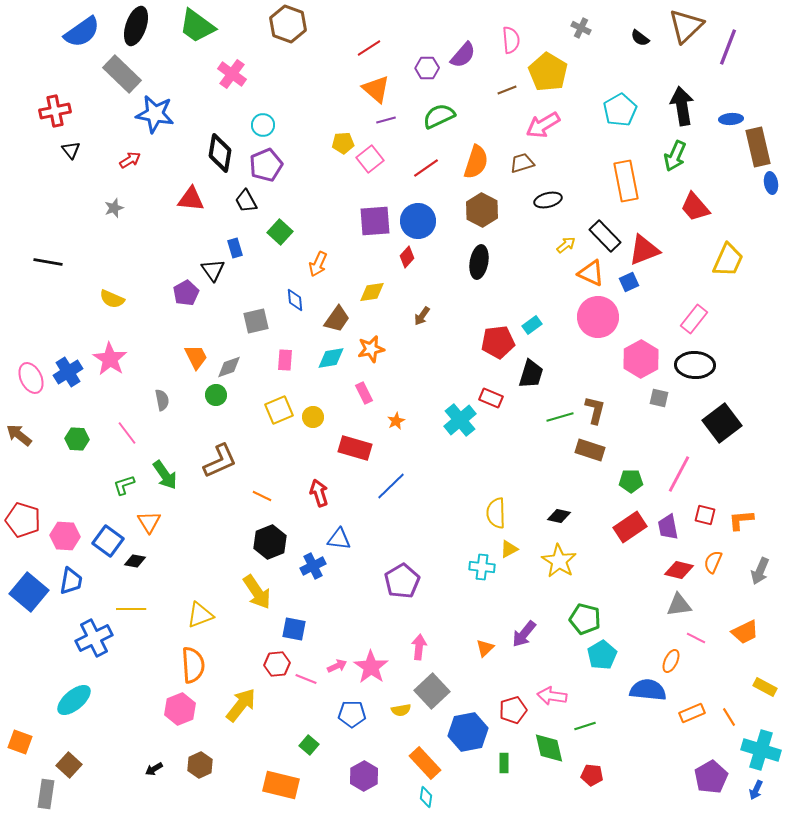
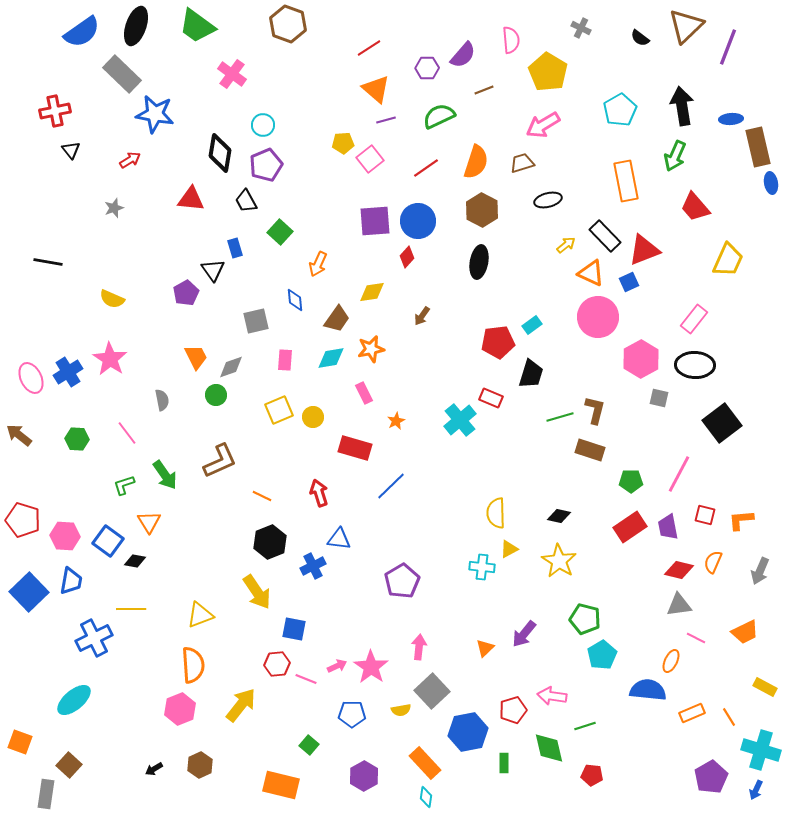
brown line at (507, 90): moved 23 px left
gray diamond at (229, 367): moved 2 px right
blue square at (29, 592): rotated 6 degrees clockwise
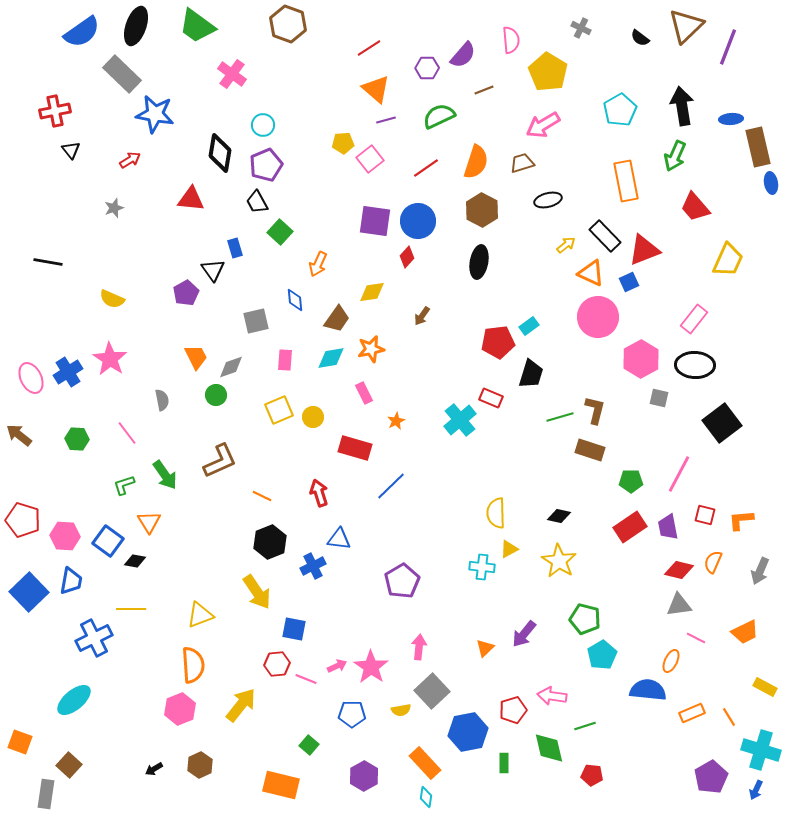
black trapezoid at (246, 201): moved 11 px right, 1 px down
purple square at (375, 221): rotated 12 degrees clockwise
cyan rectangle at (532, 325): moved 3 px left, 1 px down
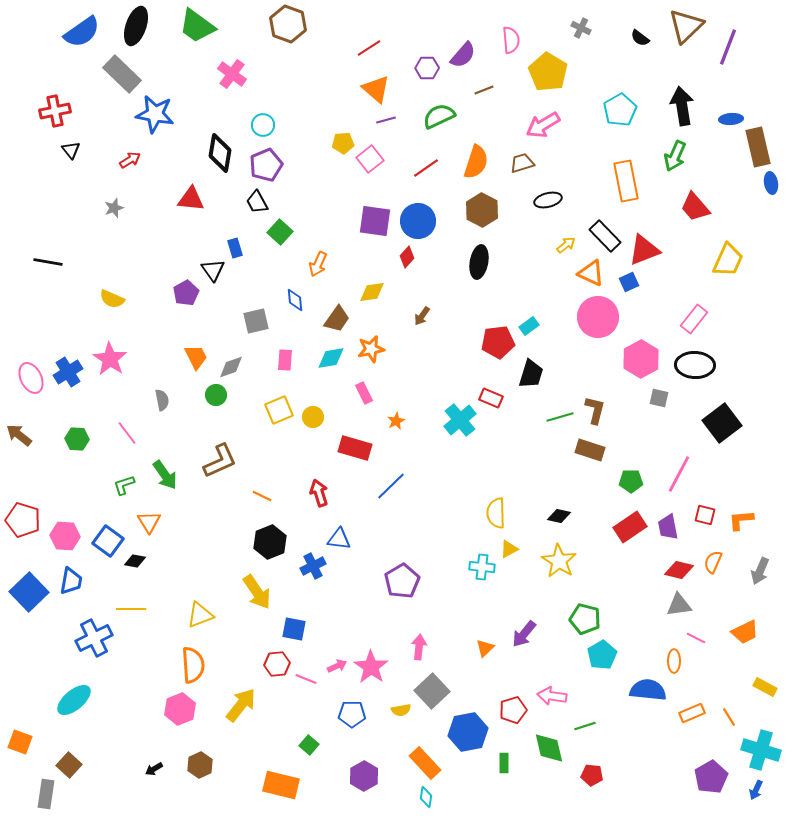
orange ellipse at (671, 661): moved 3 px right; rotated 25 degrees counterclockwise
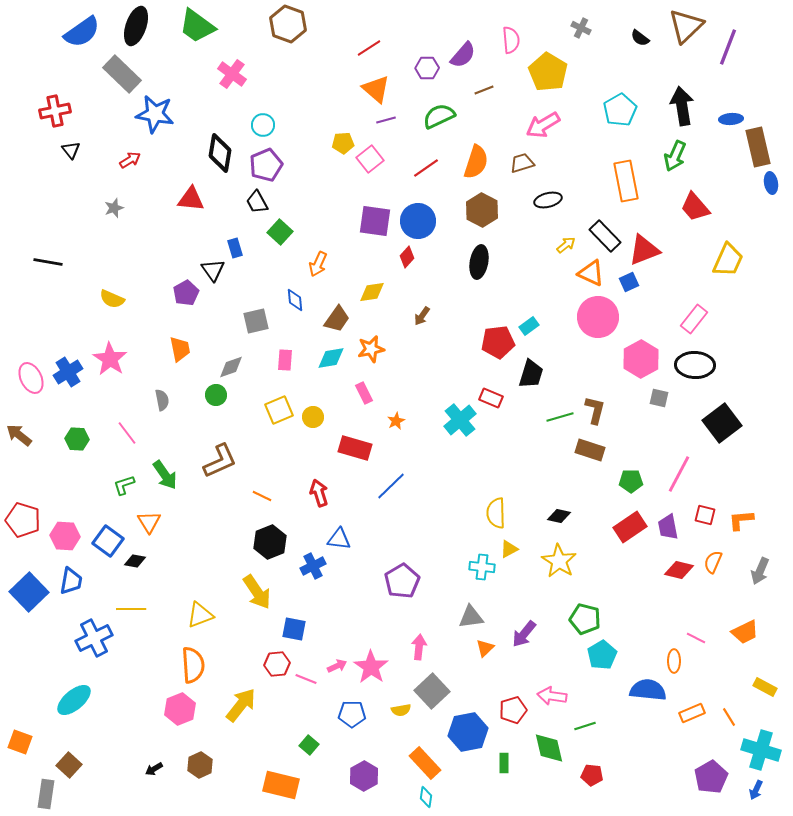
orange trapezoid at (196, 357): moved 16 px left, 8 px up; rotated 16 degrees clockwise
gray triangle at (679, 605): moved 208 px left, 12 px down
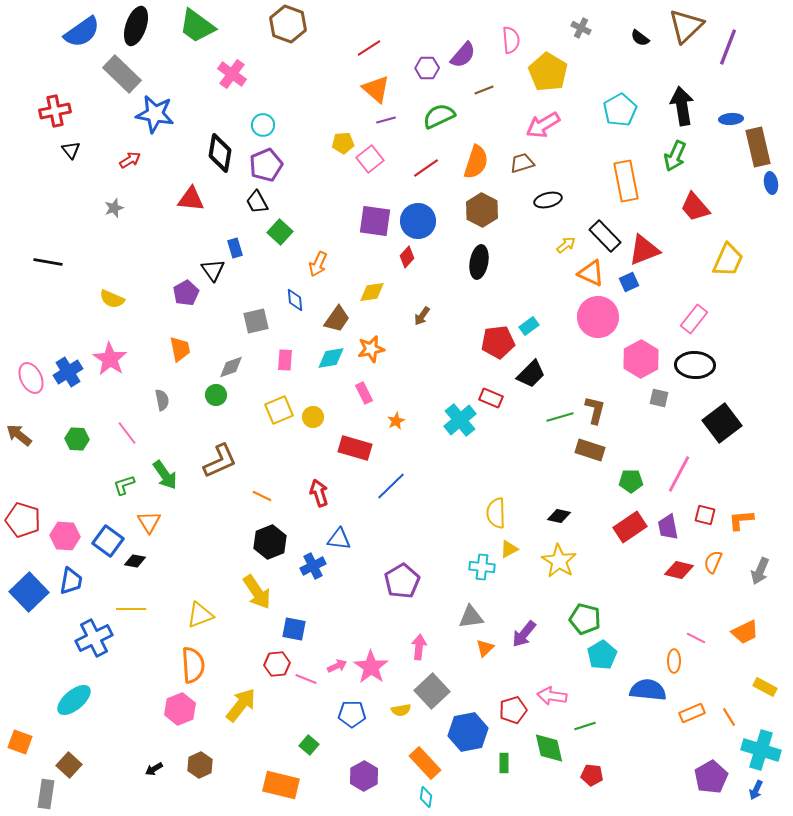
black trapezoid at (531, 374): rotated 28 degrees clockwise
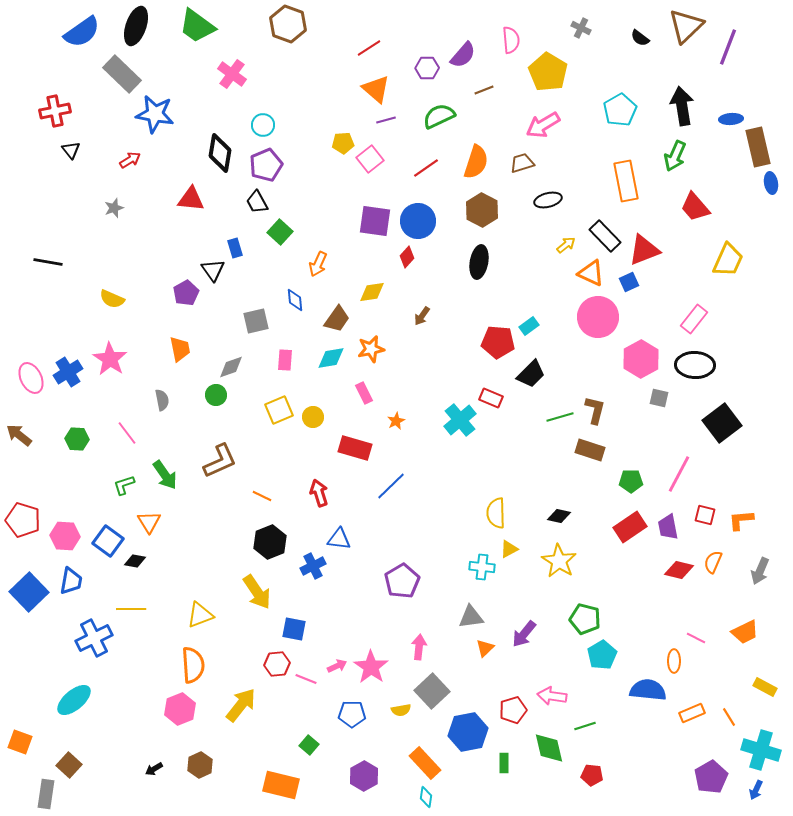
red pentagon at (498, 342): rotated 12 degrees clockwise
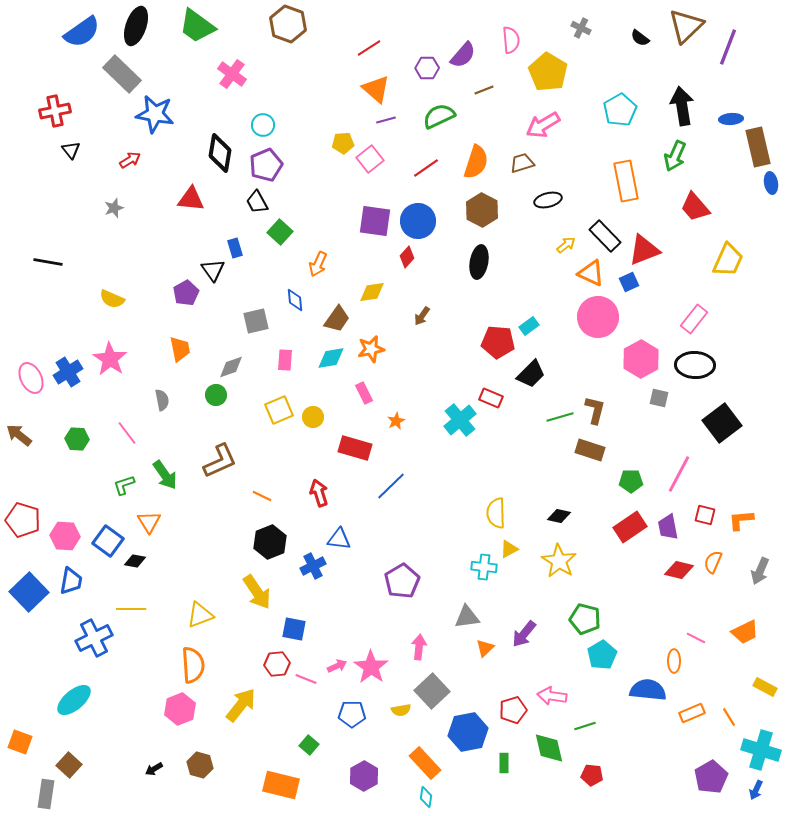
cyan cross at (482, 567): moved 2 px right
gray triangle at (471, 617): moved 4 px left
brown hexagon at (200, 765): rotated 20 degrees counterclockwise
